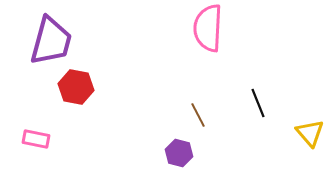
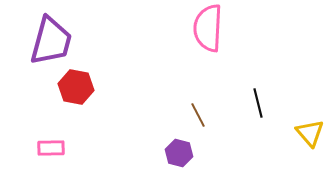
black line: rotated 8 degrees clockwise
pink rectangle: moved 15 px right, 9 px down; rotated 12 degrees counterclockwise
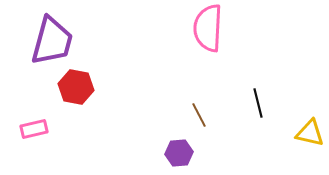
purple trapezoid: moved 1 px right
brown line: moved 1 px right
yellow triangle: rotated 36 degrees counterclockwise
pink rectangle: moved 17 px left, 19 px up; rotated 12 degrees counterclockwise
purple hexagon: rotated 20 degrees counterclockwise
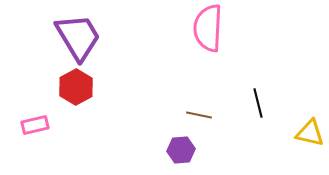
purple trapezoid: moved 26 px right, 4 px up; rotated 46 degrees counterclockwise
red hexagon: rotated 20 degrees clockwise
brown line: rotated 50 degrees counterclockwise
pink rectangle: moved 1 px right, 4 px up
purple hexagon: moved 2 px right, 3 px up
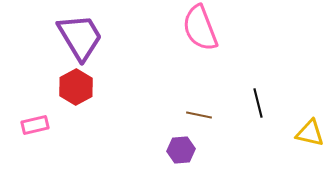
pink semicircle: moved 8 px left; rotated 24 degrees counterclockwise
purple trapezoid: moved 2 px right
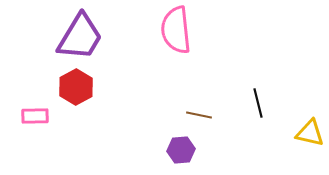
pink semicircle: moved 24 px left, 2 px down; rotated 15 degrees clockwise
purple trapezoid: rotated 62 degrees clockwise
pink rectangle: moved 9 px up; rotated 12 degrees clockwise
